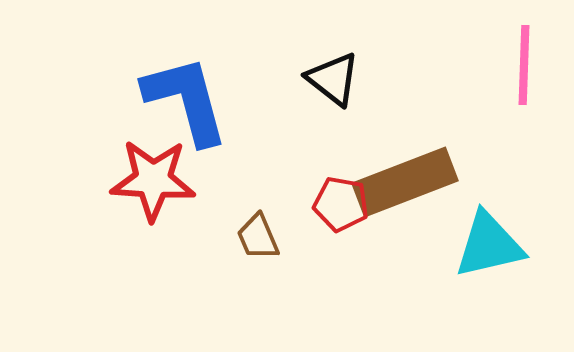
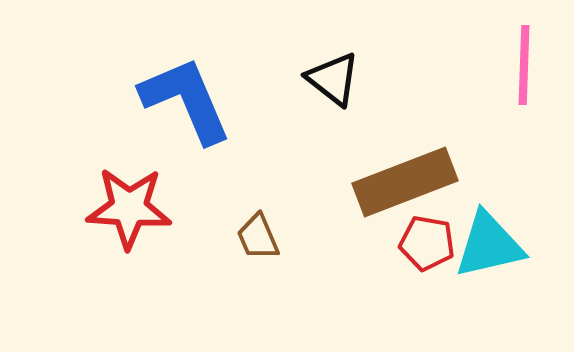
blue L-shape: rotated 8 degrees counterclockwise
red star: moved 24 px left, 28 px down
red pentagon: moved 86 px right, 39 px down
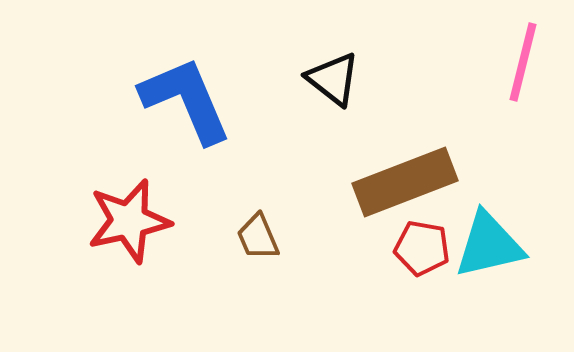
pink line: moved 1 px left, 3 px up; rotated 12 degrees clockwise
red star: moved 13 px down; rotated 16 degrees counterclockwise
red pentagon: moved 5 px left, 5 px down
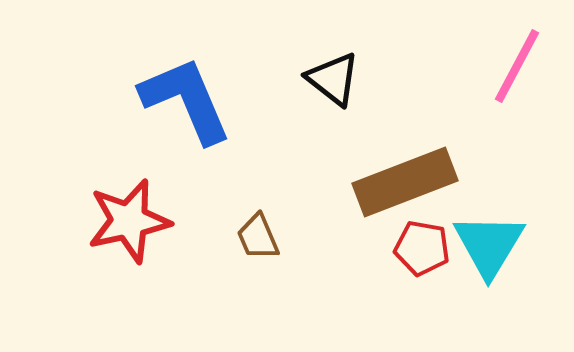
pink line: moved 6 px left, 4 px down; rotated 14 degrees clockwise
cyan triangle: rotated 46 degrees counterclockwise
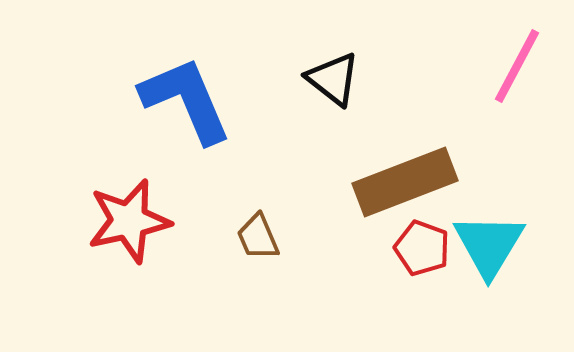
red pentagon: rotated 10 degrees clockwise
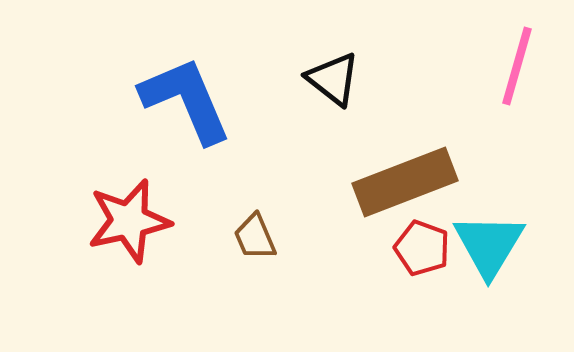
pink line: rotated 12 degrees counterclockwise
brown trapezoid: moved 3 px left
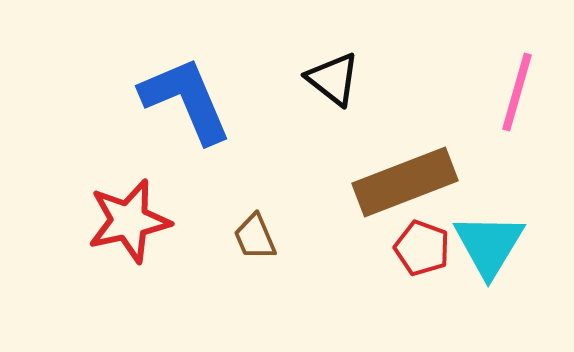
pink line: moved 26 px down
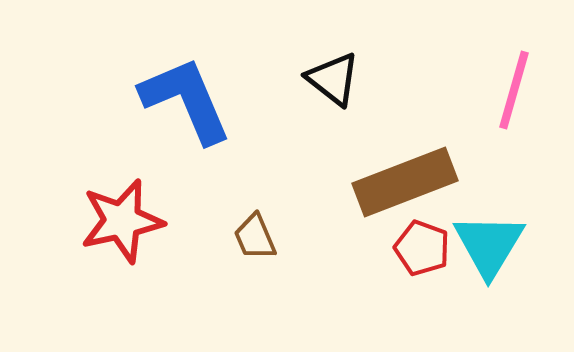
pink line: moved 3 px left, 2 px up
red star: moved 7 px left
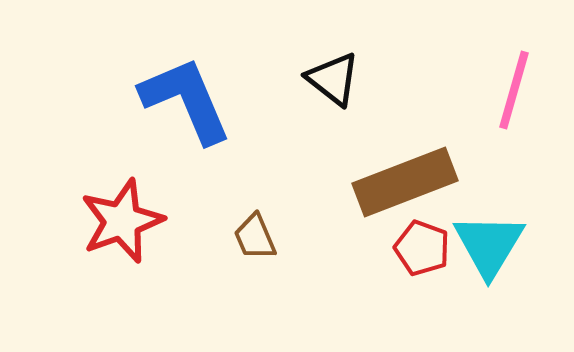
red star: rotated 8 degrees counterclockwise
